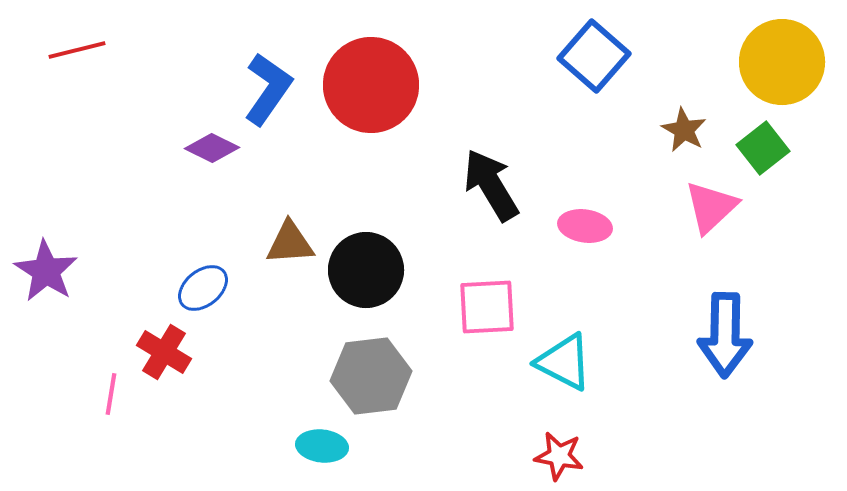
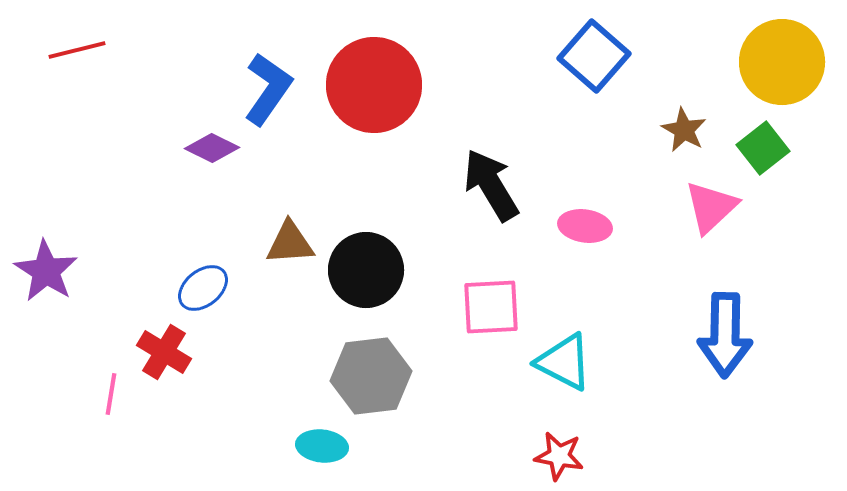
red circle: moved 3 px right
pink square: moved 4 px right
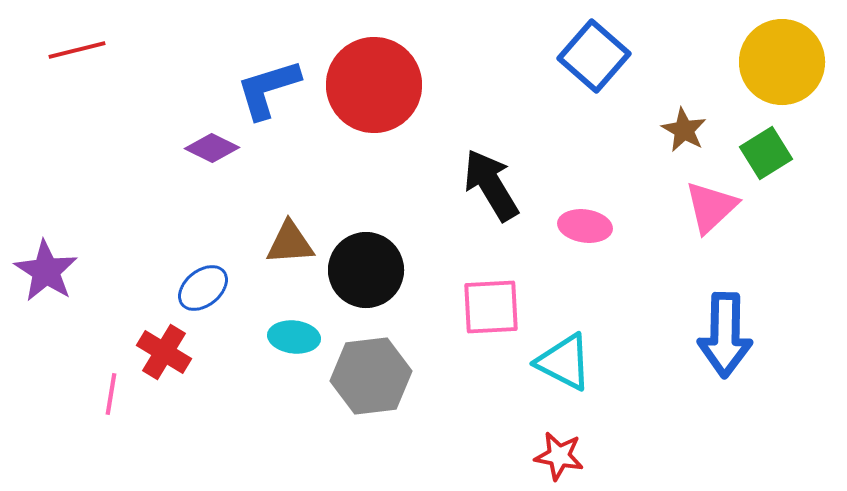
blue L-shape: rotated 142 degrees counterclockwise
green square: moved 3 px right, 5 px down; rotated 6 degrees clockwise
cyan ellipse: moved 28 px left, 109 px up
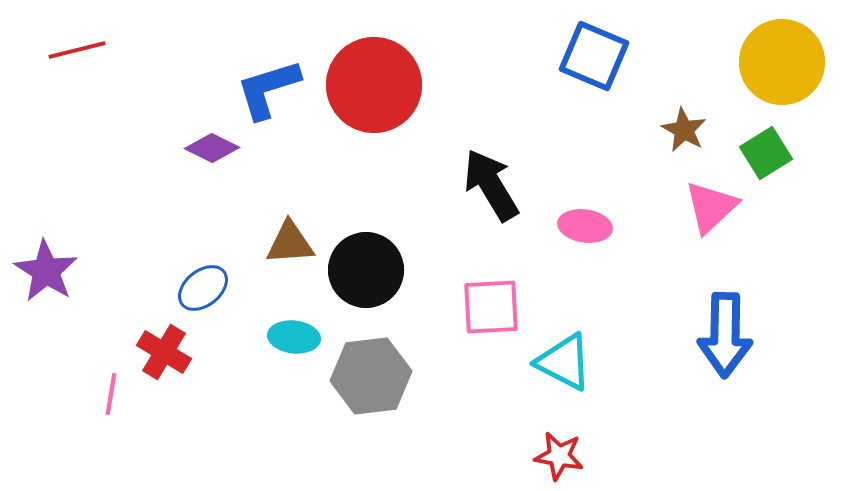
blue square: rotated 18 degrees counterclockwise
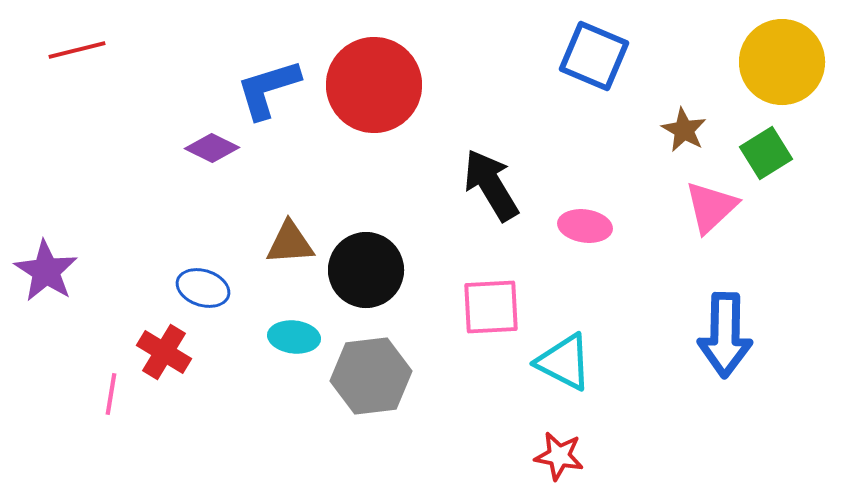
blue ellipse: rotated 57 degrees clockwise
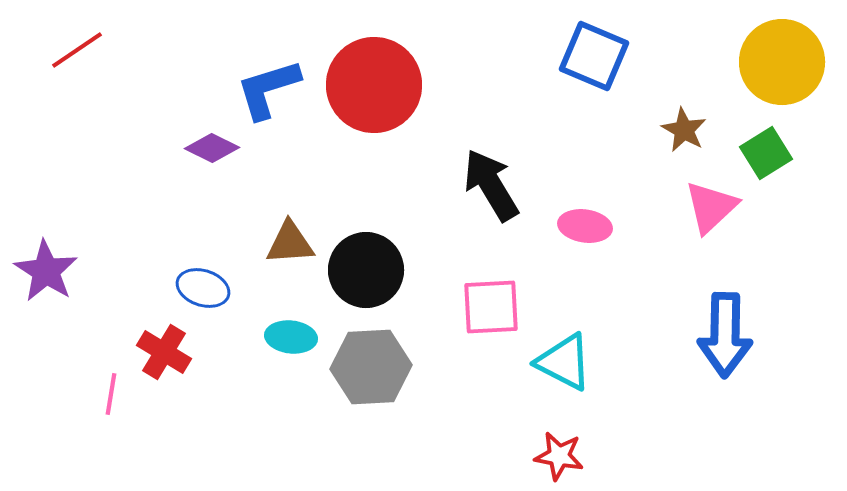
red line: rotated 20 degrees counterclockwise
cyan ellipse: moved 3 px left
gray hexagon: moved 9 px up; rotated 4 degrees clockwise
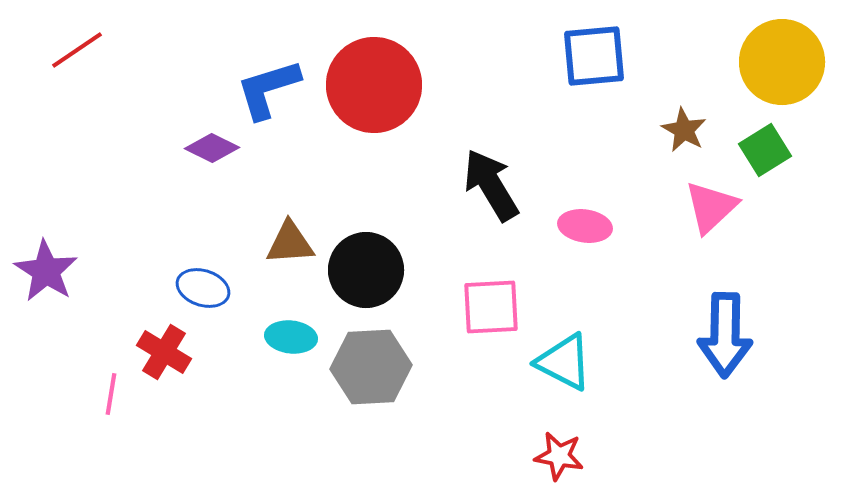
blue square: rotated 28 degrees counterclockwise
green square: moved 1 px left, 3 px up
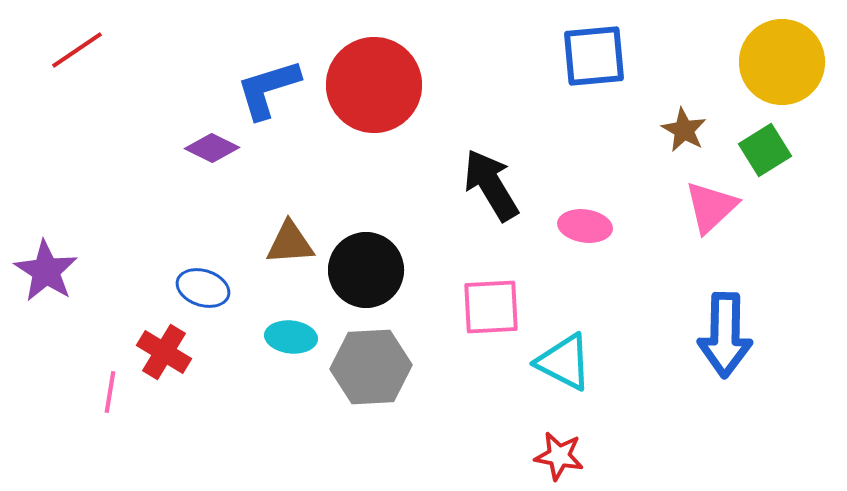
pink line: moved 1 px left, 2 px up
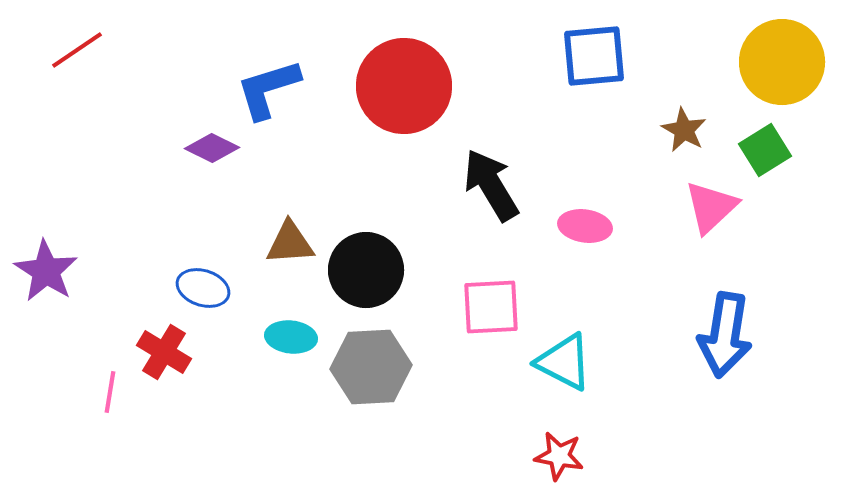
red circle: moved 30 px right, 1 px down
blue arrow: rotated 8 degrees clockwise
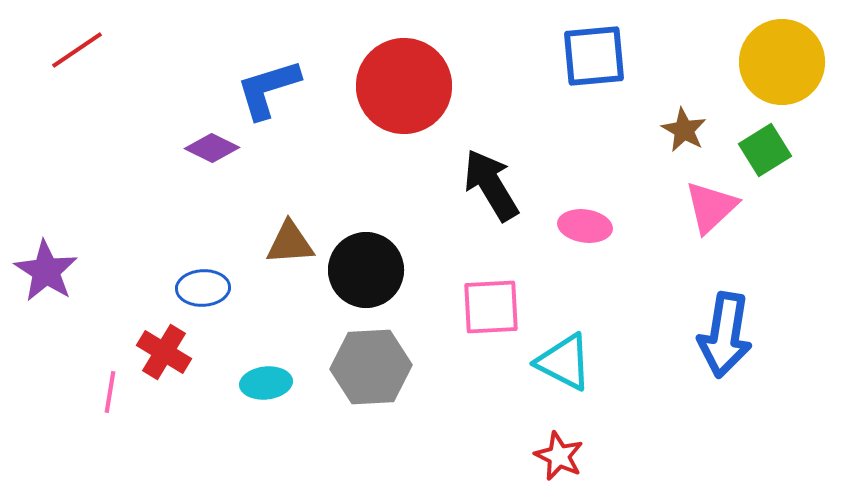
blue ellipse: rotated 21 degrees counterclockwise
cyan ellipse: moved 25 px left, 46 px down; rotated 12 degrees counterclockwise
red star: rotated 15 degrees clockwise
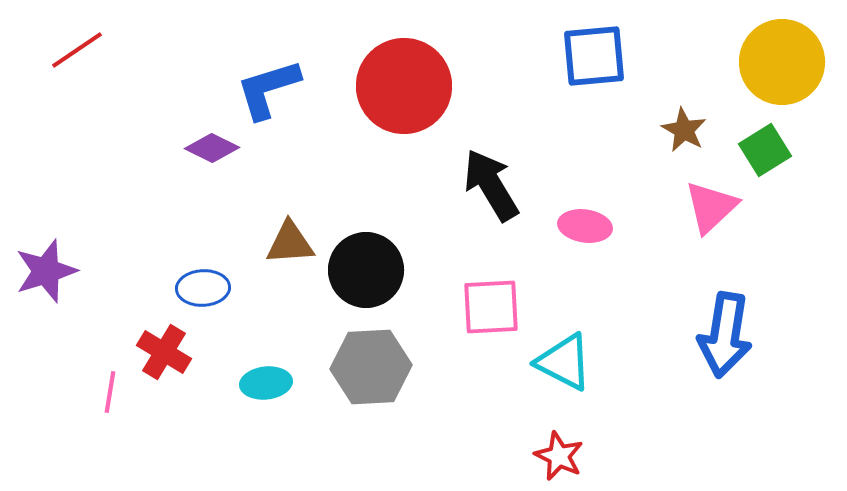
purple star: rotated 22 degrees clockwise
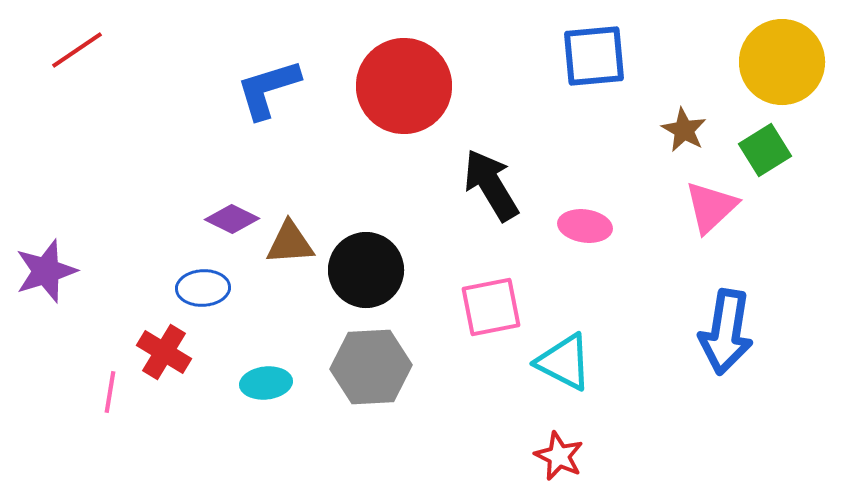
purple diamond: moved 20 px right, 71 px down
pink square: rotated 8 degrees counterclockwise
blue arrow: moved 1 px right, 3 px up
